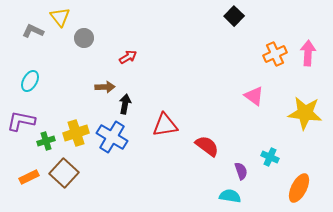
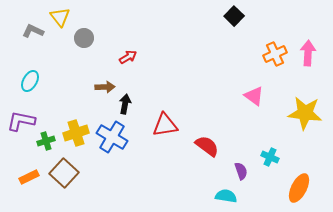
cyan semicircle: moved 4 px left
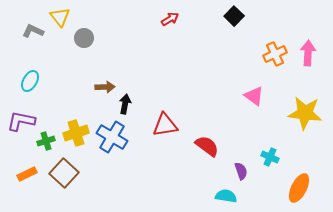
red arrow: moved 42 px right, 38 px up
orange rectangle: moved 2 px left, 3 px up
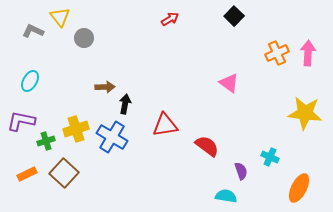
orange cross: moved 2 px right, 1 px up
pink triangle: moved 25 px left, 13 px up
yellow cross: moved 4 px up
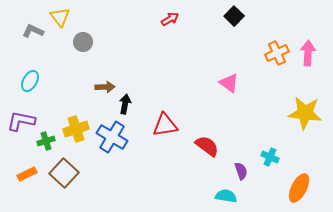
gray circle: moved 1 px left, 4 px down
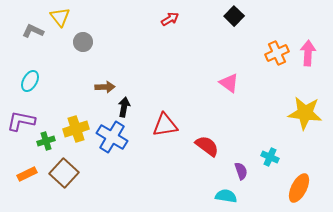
black arrow: moved 1 px left, 3 px down
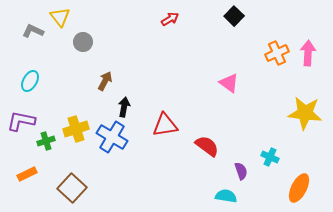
brown arrow: moved 6 px up; rotated 60 degrees counterclockwise
brown square: moved 8 px right, 15 px down
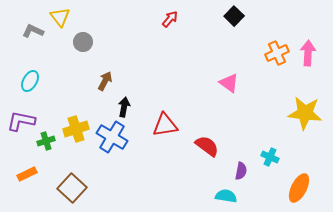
red arrow: rotated 18 degrees counterclockwise
purple semicircle: rotated 30 degrees clockwise
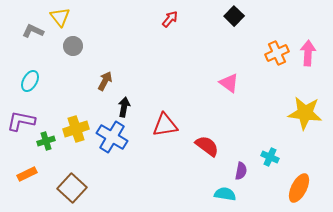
gray circle: moved 10 px left, 4 px down
cyan semicircle: moved 1 px left, 2 px up
